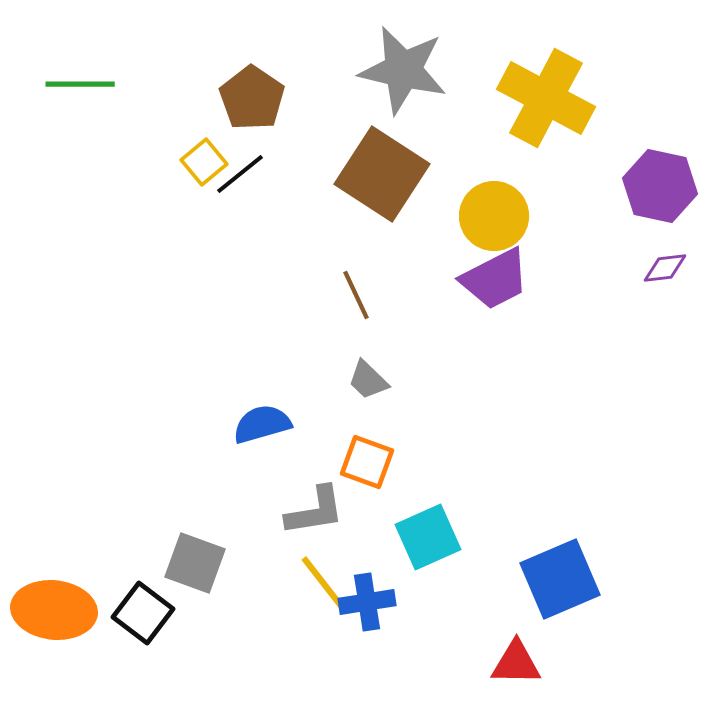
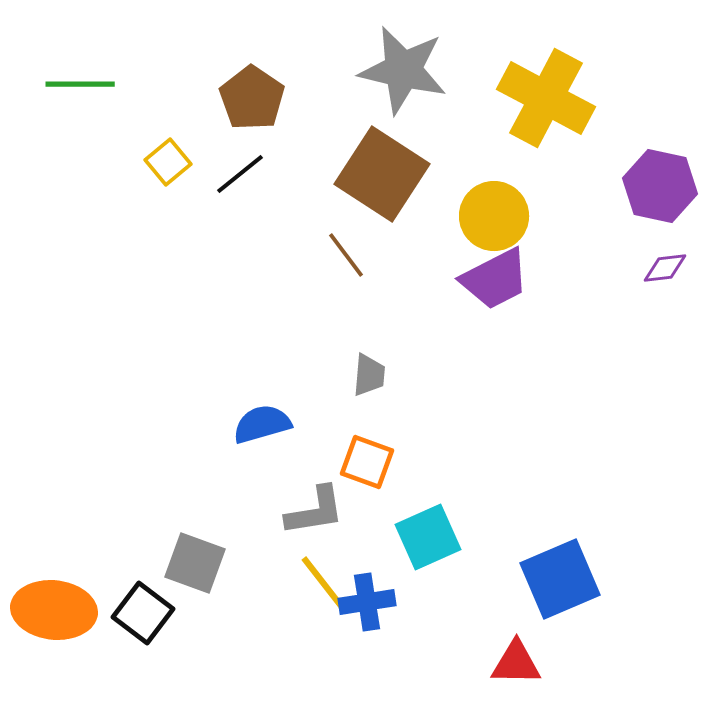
yellow square: moved 36 px left
brown line: moved 10 px left, 40 px up; rotated 12 degrees counterclockwise
gray trapezoid: moved 1 px right, 5 px up; rotated 129 degrees counterclockwise
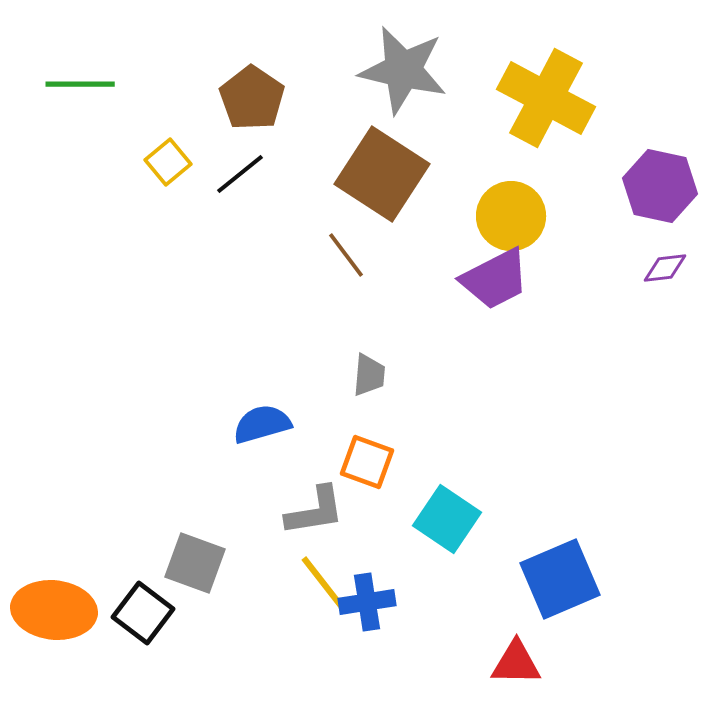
yellow circle: moved 17 px right
cyan square: moved 19 px right, 18 px up; rotated 32 degrees counterclockwise
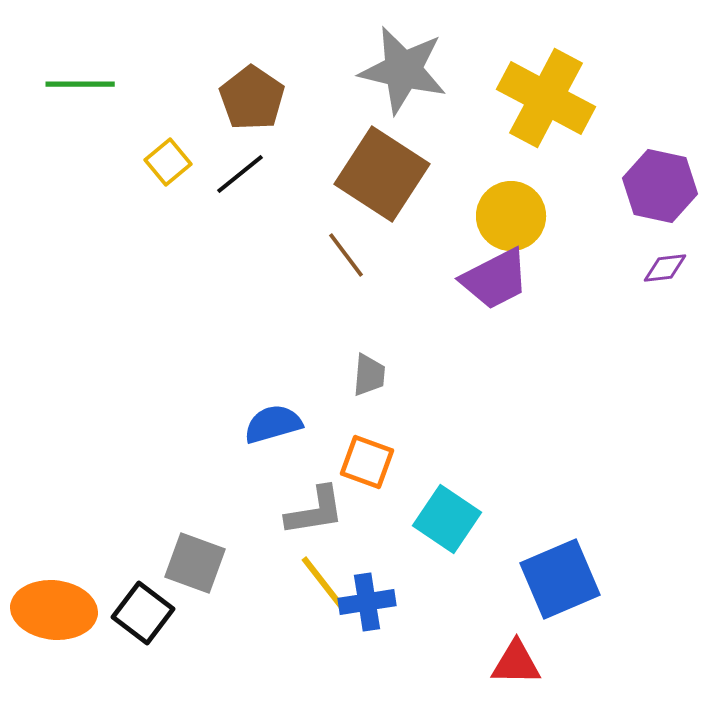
blue semicircle: moved 11 px right
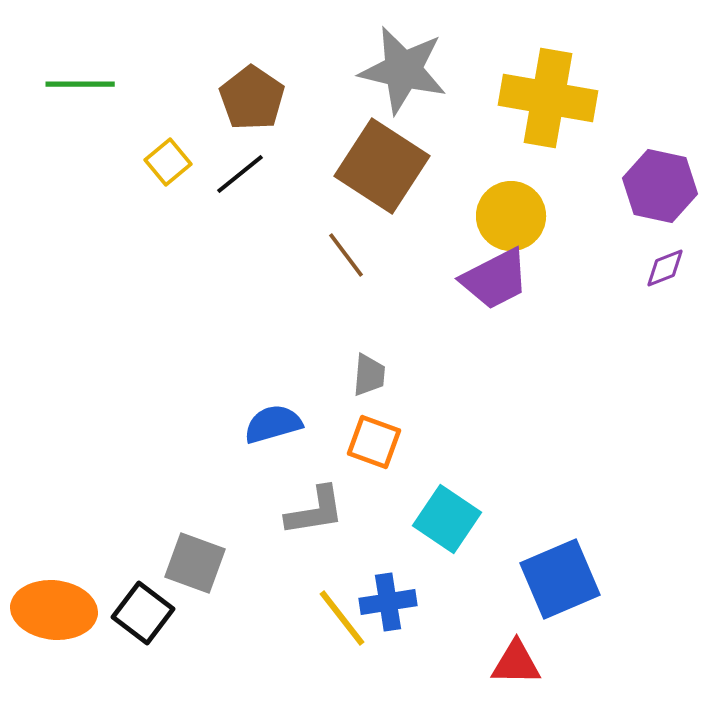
yellow cross: moved 2 px right; rotated 18 degrees counterclockwise
brown square: moved 8 px up
purple diamond: rotated 15 degrees counterclockwise
orange square: moved 7 px right, 20 px up
yellow line: moved 18 px right, 34 px down
blue cross: moved 21 px right
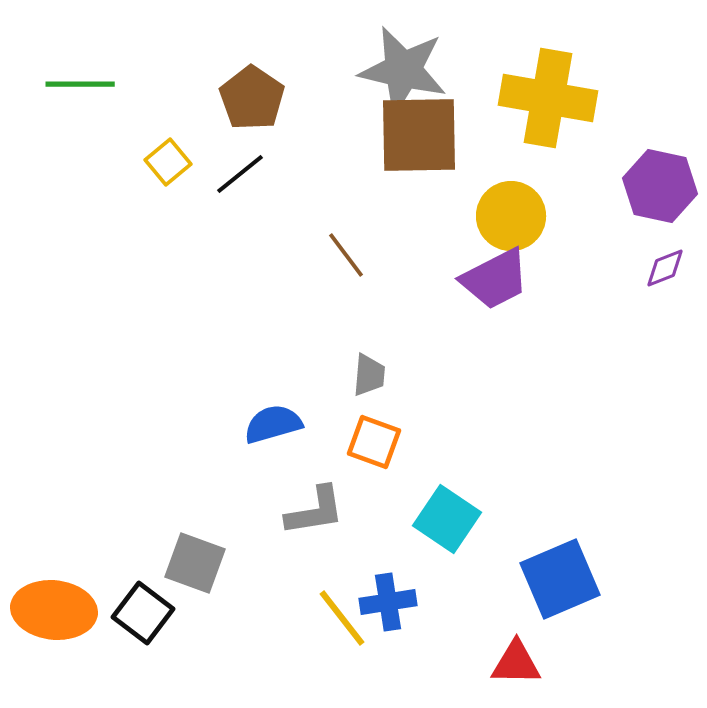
brown square: moved 37 px right, 31 px up; rotated 34 degrees counterclockwise
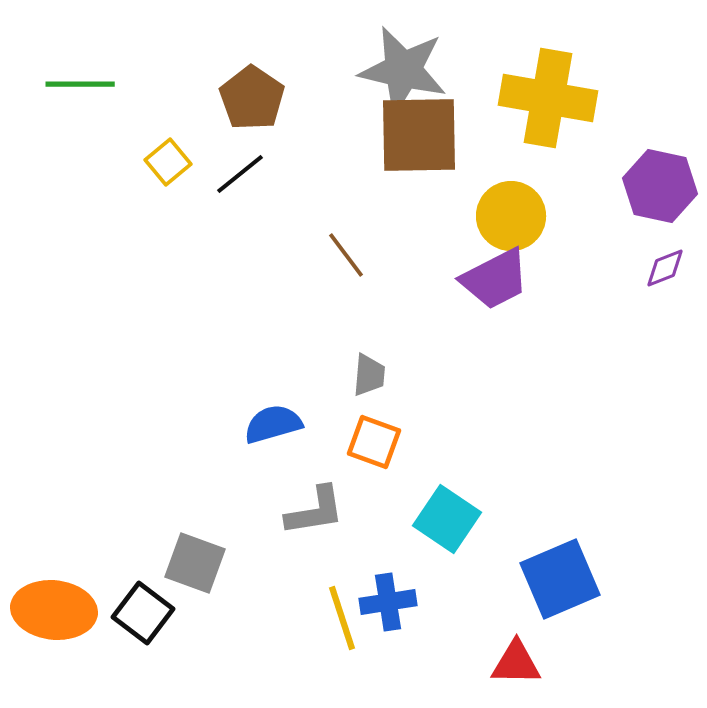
yellow line: rotated 20 degrees clockwise
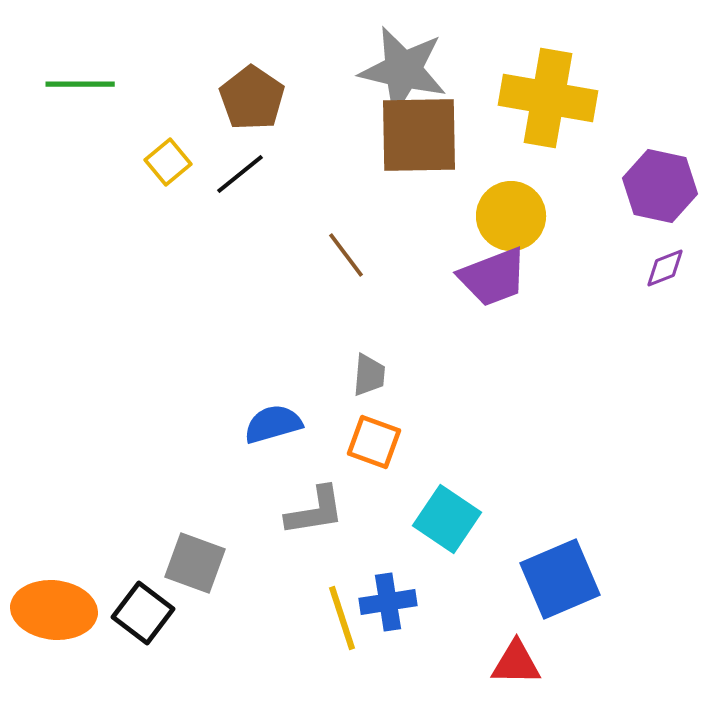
purple trapezoid: moved 2 px left, 2 px up; rotated 6 degrees clockwise
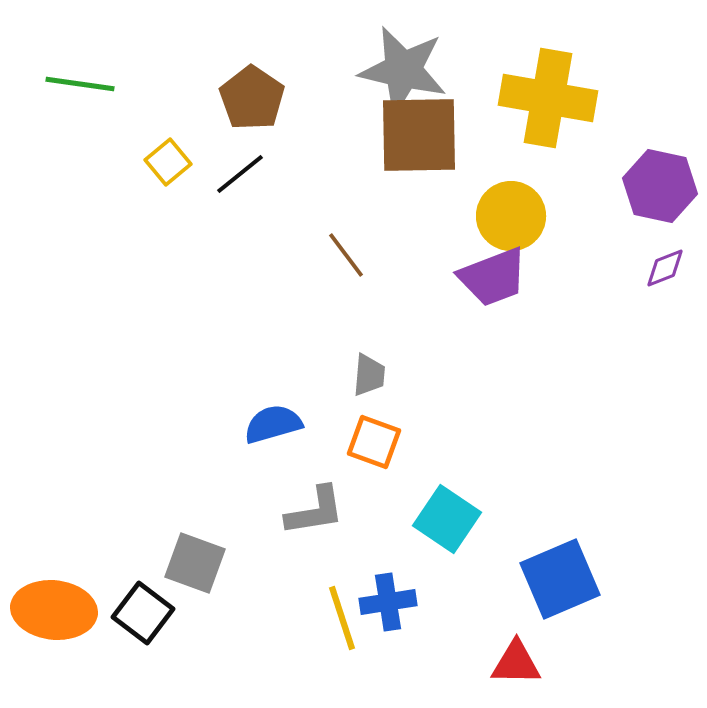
green line: rotated 8 degrees clockwise
